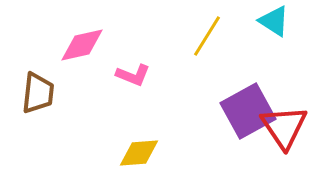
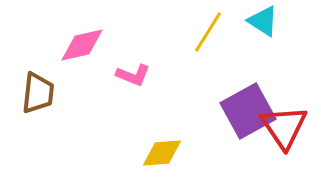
cyan triangle: moved 11 px left
yellow line: moved 1 px right, 4 px up
yellow diamond: moved 23 px right
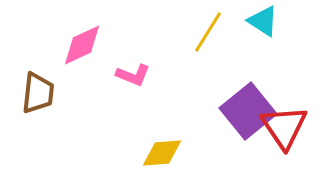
pink diamond: rotated 12 degrees counterclockwise
purple square: rotated 10 degrees counterclockwise
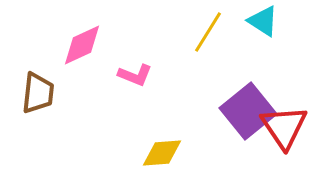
pink L-shape: moved 2 px right
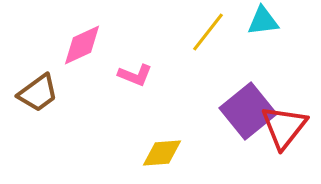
cyan triangle: rotated 40 degrees counterclockwise
yellow line: rotated 6 degrees clockwise
brown trapezoid: rotated 48 degrees clockwise
red triangle: rotated 12 degrees clockwise
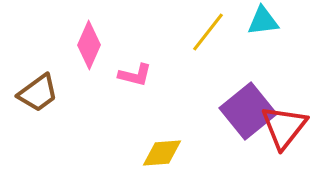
pink diamond: moved 7 px right; rotated 42 degrees counterclockwise
pink L-shape: rotated 8 degrees counterclockwise
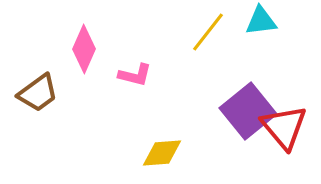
cyan triangle: moved 2 px left
pink diamond: moved 5 px left, 4 px down
red triangle: rotated 18 degrees counterclockwise
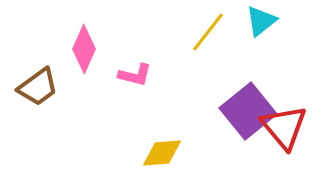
cyan triangle: rotated 32 degrees counterclockwise
brown trapezoid: moved 6 px up
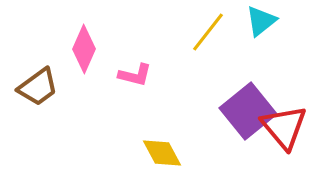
yellow diamond: rotated 66 degrees clockwise
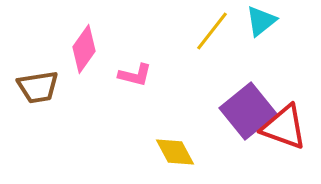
yellow line: moved 4 px right, 1 px up
pink diamond: rotated 12 degrees clockwise
brown trapezoid: rotated 27 degrees clockwise
red triangle: rotated 30 degrees counterclockwise
yellow diamond: moved 13 px right, 1 px up
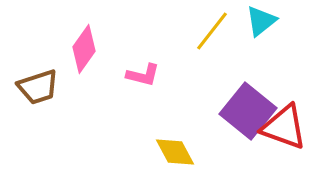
pink L-shape: moved 8 px right
brown trapezoid: rotated 9 degrees counterclockwise
purple square: rotated 12 degrees counterclockwise
